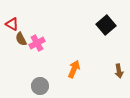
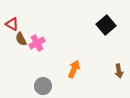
gray circle: moved 3 px right
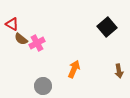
black square: moved 1 px right, 2 px down
brown semicircle: rotated 24 degrees counterclockwise
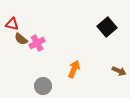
red triangle: rotated 16 degrees counterclockwise
brown arrow: rotated 56 degrees counterclockwise
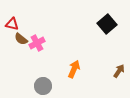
black square: moved 3 px up
brown arrow: rotated 80 degrees counterclockwise
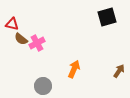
black square: moved 7 px up; rotated 24 degrees clockwise
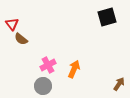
red triangle: rotated 40 degrees clockwise
pink cross: moved 11 px right, 22 px down
brown arrow: moved 13 px down
